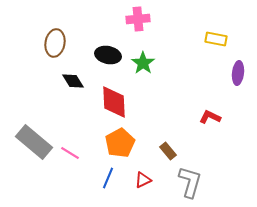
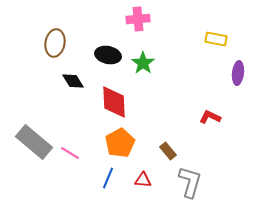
red triangle: rotated 30 degrees clockwise
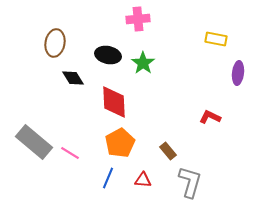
black diamond: moved 3 px up
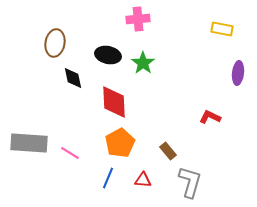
yellow rectangle: moved 6 px right, 10 px up
black diamond: rotated 20 degrees clockwise
gray rectangle: moved 5 px left, 1 px down; rotated 36 degrees counterclockwise
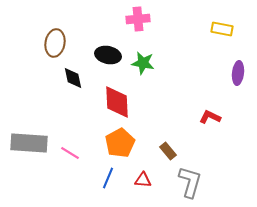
green star: rotated 25 degrees counterclockwise
red diamond: moved 3 px right
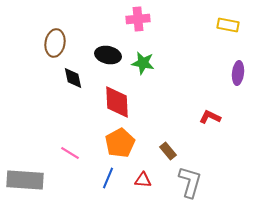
yellow rectangle: moved 6 px right, 4 px up
gray rectangle: moved 4 px left, 37 px down
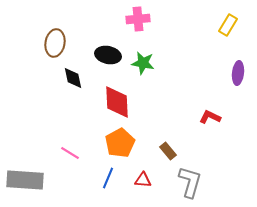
yellow rectangle: rotated 70 degrees counterclockwise
